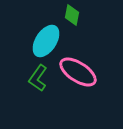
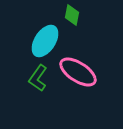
cyan ellipse: moved 1 px left
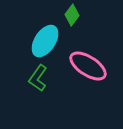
green diamond: rotated 25 degrees clockwise
pink ellipse: moved 10 px right, 6 px up
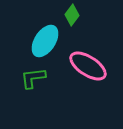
green L-shape: moved 5 px left; rotated 48 degrees clockwise
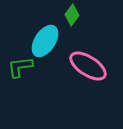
green L-shape: moved 13 px left, 11 px up
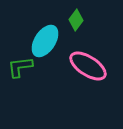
green diamond: moved 4 px right, 5 px down
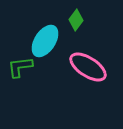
pink ellipse: moved 1 px down
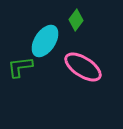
pink ellipse: moved 5 px left
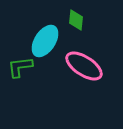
green diamond: rotated 30 degrees counterclockwise
pink ellipse: moved 1 px right, 1 px up
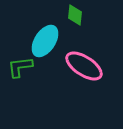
green diamond: moved 1 px left, 5 px up
